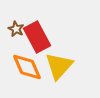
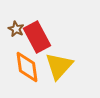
orange diamond: rotated 16 degrees clockwise
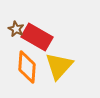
red rectangle: rotated 32 degrees counterclockwise
orange diamond: rotated 12 degrees clockwise
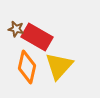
brown star: rotated 14 degrees counterclockwise
orange diamond: rotated 8 degrees clockwise
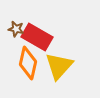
orange diamond: moved 1 px right, 4 px up
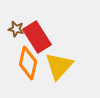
red rectangle: rotated 28 degrees clockwise
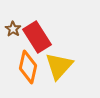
brown star: moved 3 px left; rotated 21 degrees clockwise
orange diamond: moved 4 px down
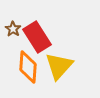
orange diamond: rotated 8 degrees counterclockwise
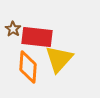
red rectangle: rotated 52 degrees counterclockwise
yellow triangle: moved 7 px up
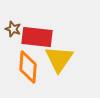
brown star: rotated 14 degrees counterclockwise
yellow triangle: rotated 8 degrees counterclockwise
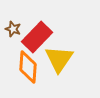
red rectangle: rotated 52 degrees counterclockwise
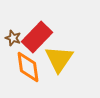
brown star: moved 9 px down
orange diamond: rotated 12 degrees counterclockwise
